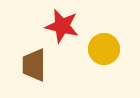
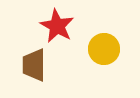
red star: moved 5 px left; rotated 16 degrees clockwise
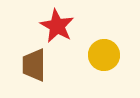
yellow circle: moved 6 px down
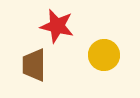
red star: rotated 16 degrees counterclockwise
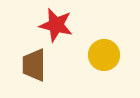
red star: moved 1 px left, 1 px up
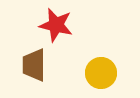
yellow circle: moved 3 px left, 18 px down
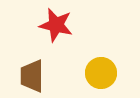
brown trapezoid: moved 2 px left, 11 px down
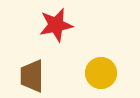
red star: rotated 24 degrees counterclockwise
